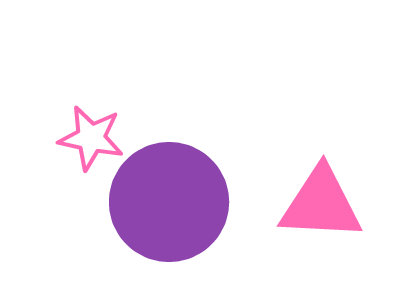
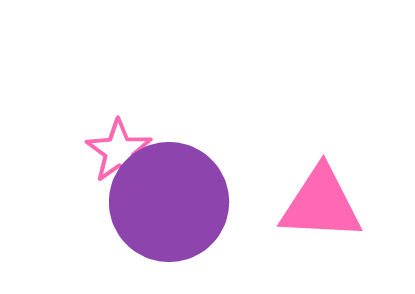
pink star: moved 28 px right, 13 px down; rotated 24 degrees clockwise
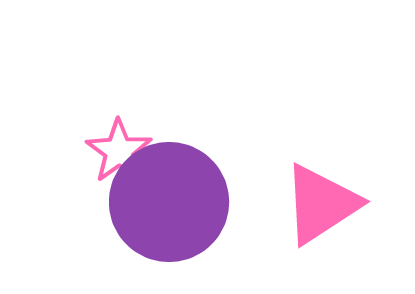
pink triangle: rotated 36 degrees counterclockwise
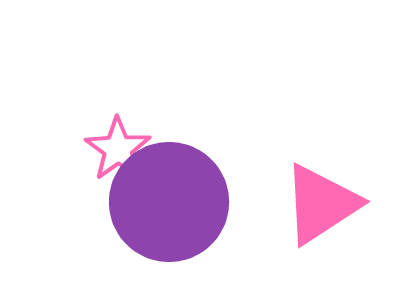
pink star: moved 1 px left, 2 px up
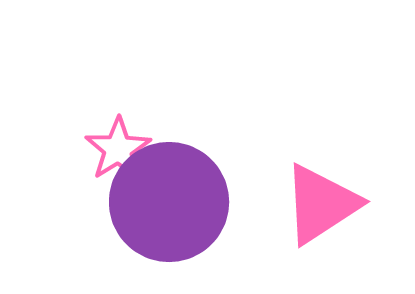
pink star: rotated 4 degrees clockwise
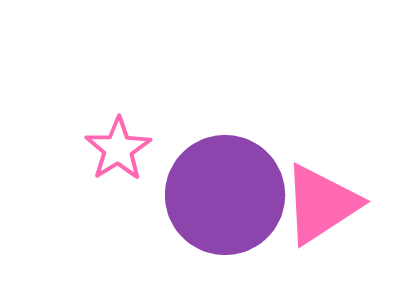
purple circle: moved 56 px right, 7 px up
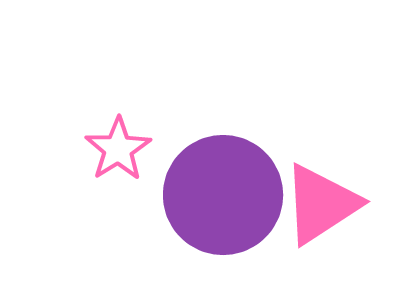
purple circle: moved 2 px left
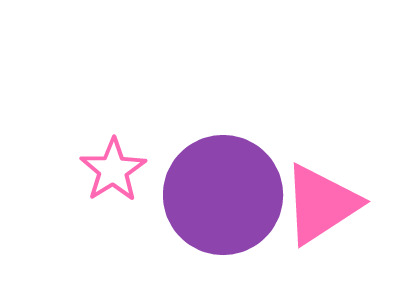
pink star: moved 5 px left, 21 px down
